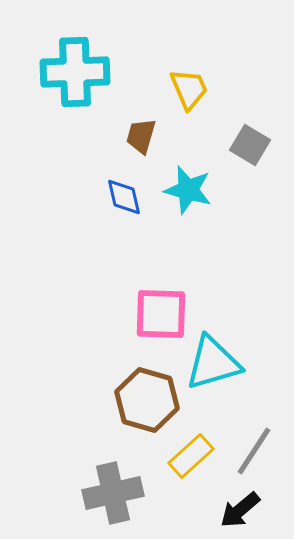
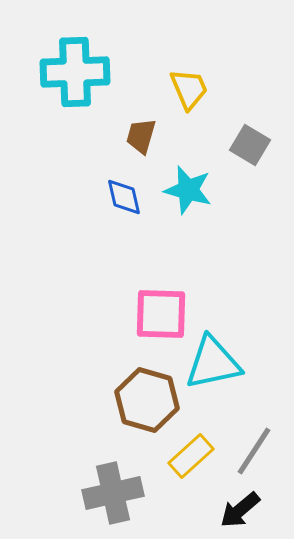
cyan triangle: rotated 4 degrees clockwise
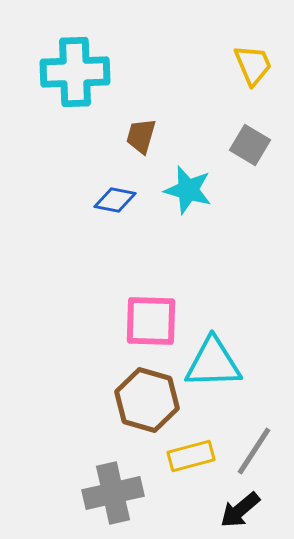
yellow trapezoid: moved 64 px right, 24 px up
blue diamond: moved 9 px left, 3 px down; rotated 66 degrees counterclockwise
pink square: moved 10 px left, 7 px down
cyan triangle: rotated 10 degrees clockwise
yellow rectangle: rotated 27 degrees clockwise
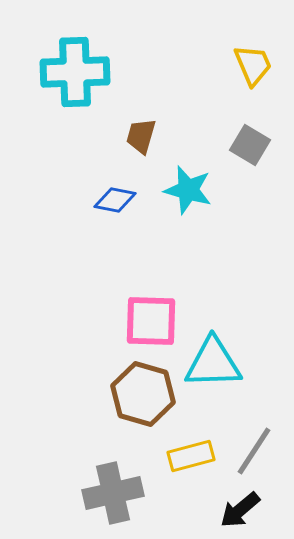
brown hexagon: moved 4 px left, 6 px up
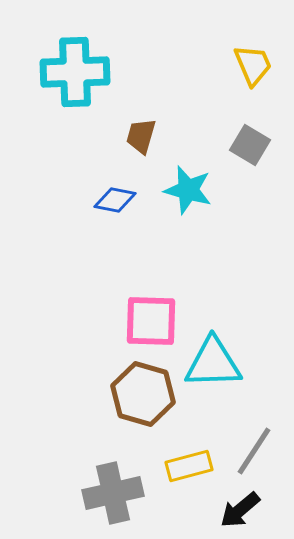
yellow rectangle: moved 2 px left, 10 px down
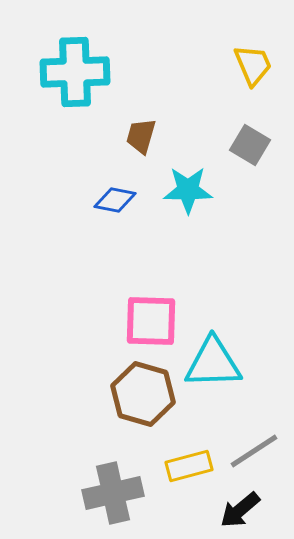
cyan star: rotated 15 degrees counterclockwise
gray line: rotated 24 degrees clockwise
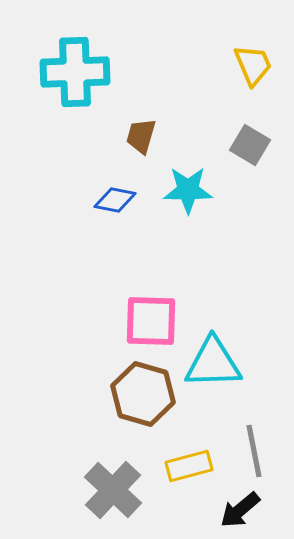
gray line: rotated 68 degrees counterclockwise
gray cross: moved 3 px up; rotated 34 degrees counterclockwise
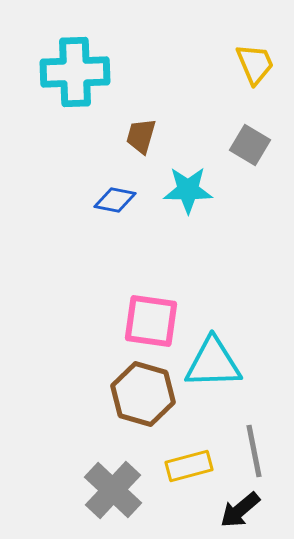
yellow trapezoid: moved 2 px right, 1 px up
pink square: rotated 6 degrees clockwise
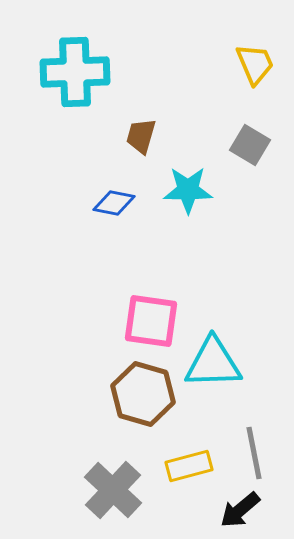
blue diamond: moved 1 px left, 3 px down
gray line: moved 2 px down
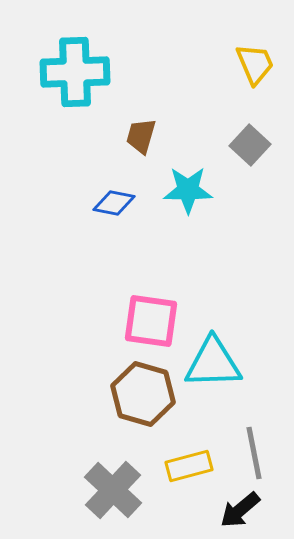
gray square: rotated 12 degrees clockwise
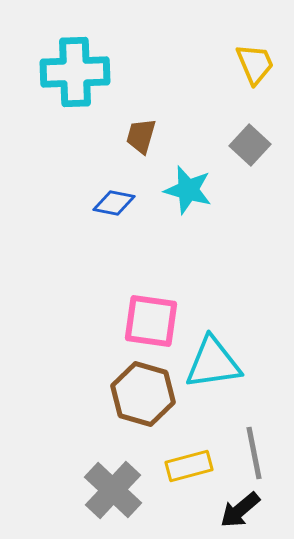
cyan star: rotated 15 degrees clockwise
cyan triangle: rotated 6 degrees counterclockwise
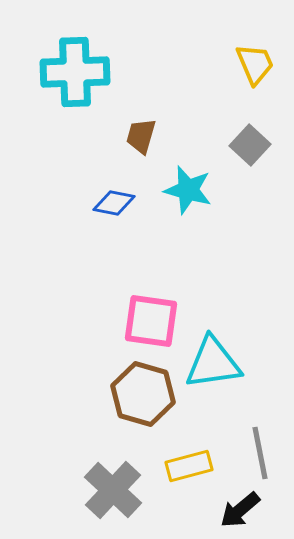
gray line: moved 6 px right
